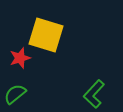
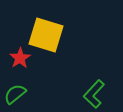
red star: rotated 15 degrees counterclockwise
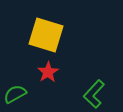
red star: moved 28 px right, 14 px down
green semicircle: rotated 10 degrees clockwise
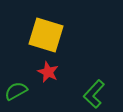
red star: rotated 15 degrees counterclockwise
green semicircle: moved 1 px right, 3 px up
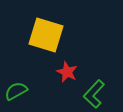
red star: moved 19 px right
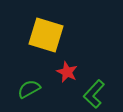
green semicircle: moved 13 px right, 2 px up
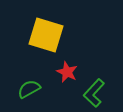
green L-shape: moved 1 px up
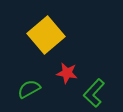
yellow square: rotated 33 degrees clockwise
red star: moved 1 px down; rotated 15 degrees counterclockwise
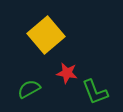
green L-shape: moved 1 px right, 1 px up; rotated 64 degrees counterclockwise
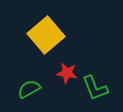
green L-shape: moved 4 px up
